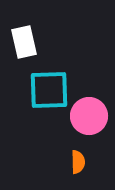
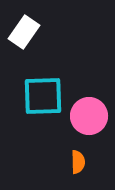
white rectangle: moved 10 px up; rotated 48 degrees clockwise
cyan square: moved 6 px left, 6 px down
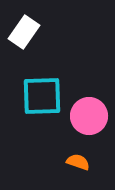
cyan square: moved 1 px left
orange semicircle: rotated 70 degrees counterclockwise
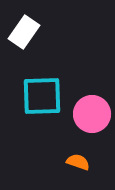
pink circle: moved 3 px right, 2 px up
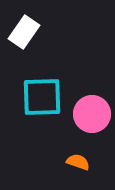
cyan square: moved 1 px down
